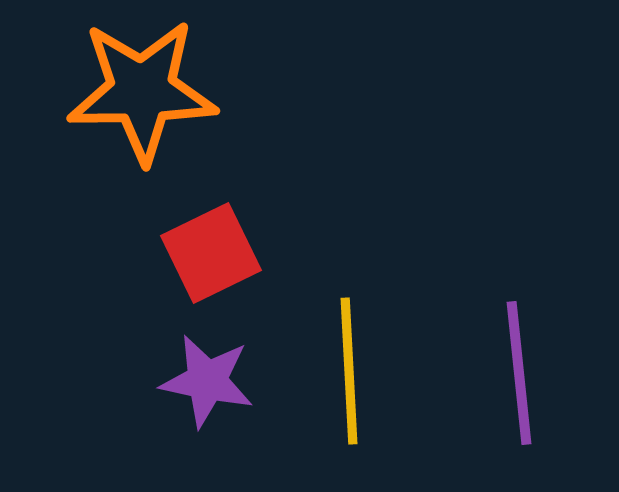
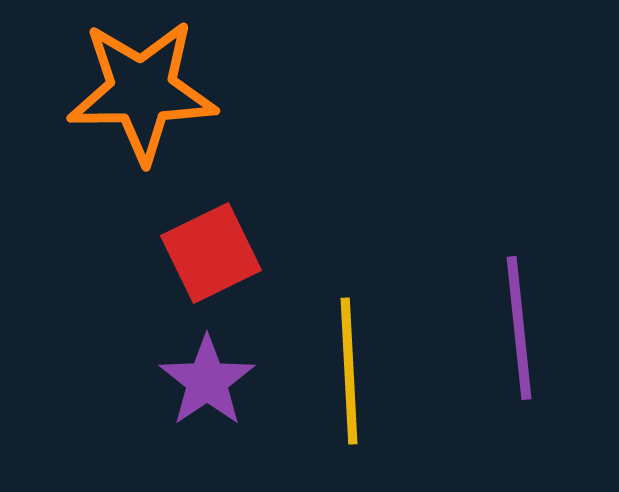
purple line: moved 45 px up
purple star: rotated 26 degrees clockwise
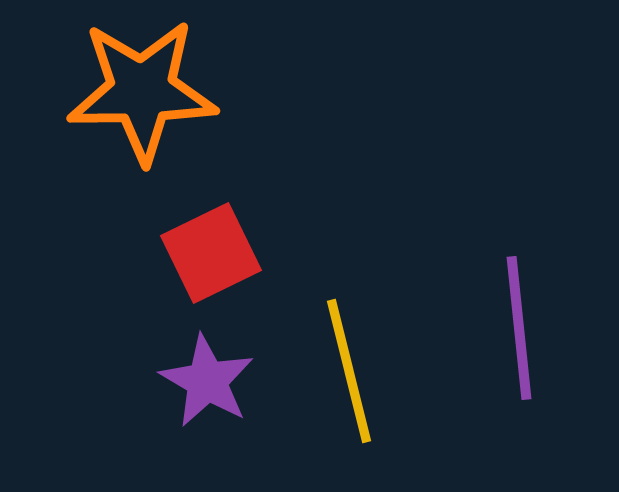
yellow line: rotated 11 degrees counterclockwise
purple star: rotated 8 degrees counterclockwise
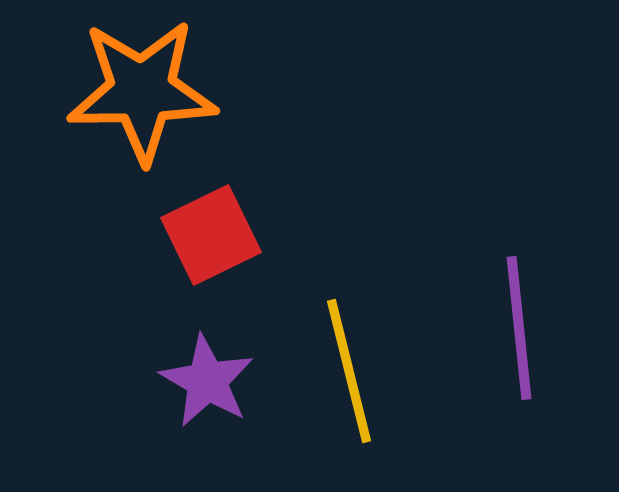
red square: moved 18 px up
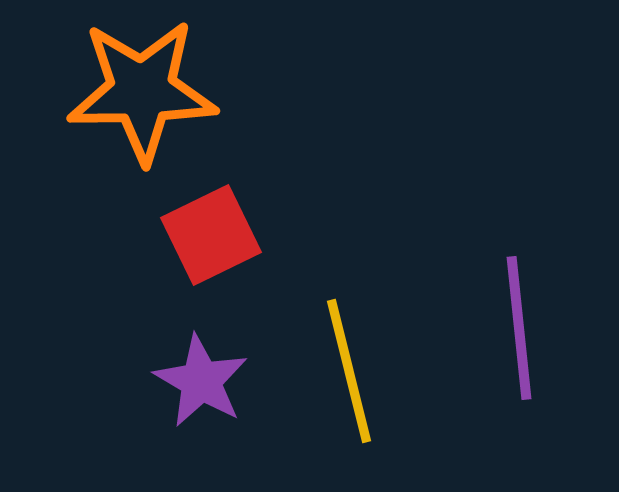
purple star: moved 6 px left
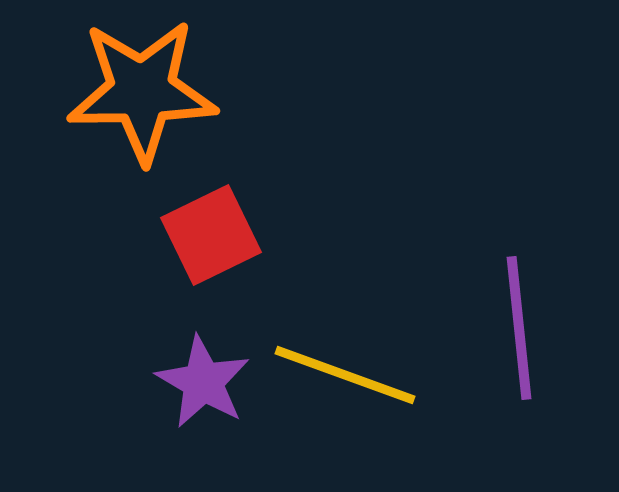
yellow line: moved 4 px left, 4 px down; rotated 56 degrees counterclockwise
purple star: moved 2 px right, 1 px down
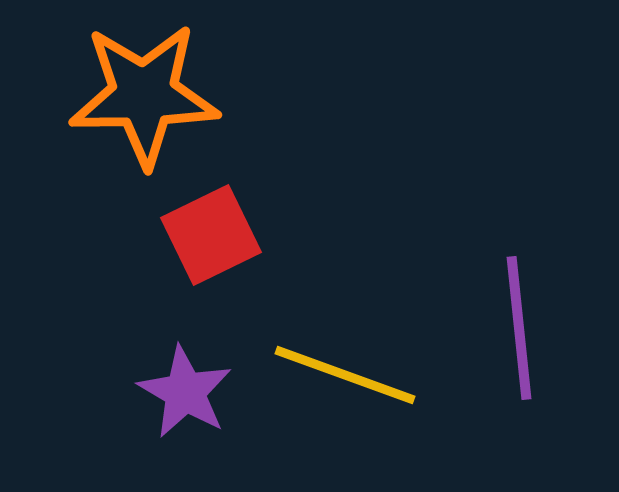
orange star: moved 2 px right, 4 px down
purple star: moved 18 px left, 10 px down
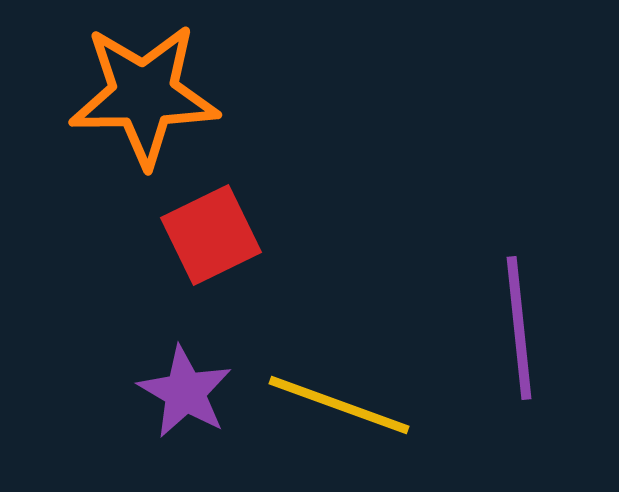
yellow line: moved 6 px left, 30 px down
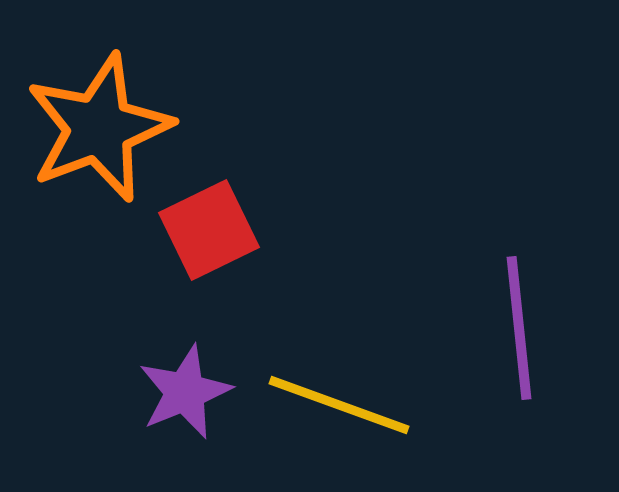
orange star: moved 45 px left, 33 px down; rotated 20 degrees counterclockwise
red square: moved 2 px left, 5 px up
purple star: rotated 20 degrees clockwise
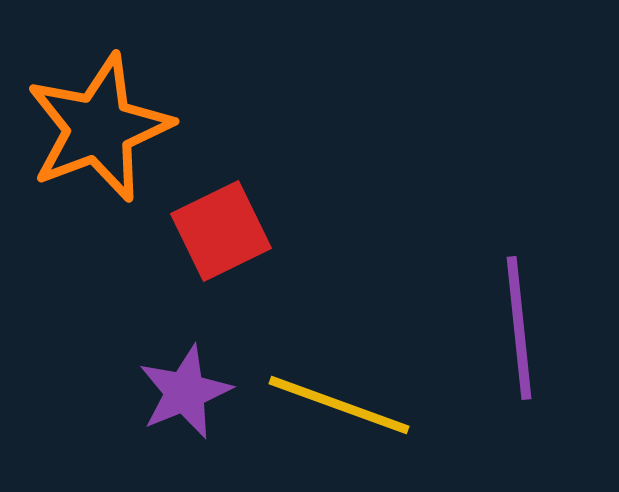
red square: moved 12 px right, 1 px down
